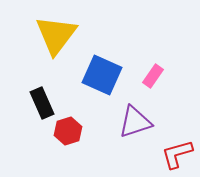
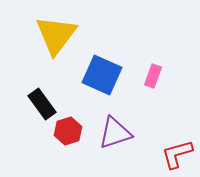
pink rectangle: rotated 15 degrees counterclockwise
black rectangle: moved 1 px down; rotated 12 degrees counterclockwise
purple triangle: moved 20 px left, 11 px down
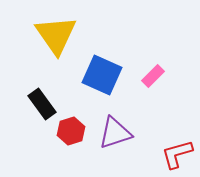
yellow triangle: rotated 12 degrees counterclockwise
pink rectangle: rotated 25 degrees clockwise
red hexagon: moved 3 px right
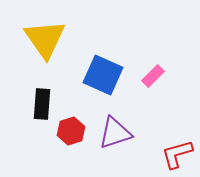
yellow triangle: moved 11 px left, 4 px down
blue square: moved 1 px right
black rectangle: rotated 40 degrees clockwise
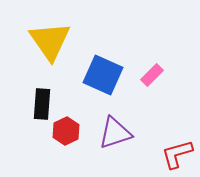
yellow triangle: moved 5 px right, 2 px down
pink rectangle: moved 1 px left, 1 px up
red hexagon: moved 5 px left; rotated 8 degrees counterclockwise
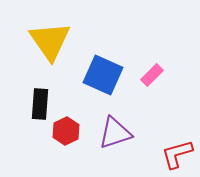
black rectangle: moved 2 px left
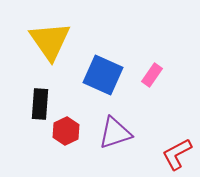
pink rectangle: rotated 10 degrees counterclockwise
red L-shape: rotated 12 degrees counterclockwise
